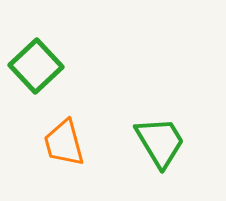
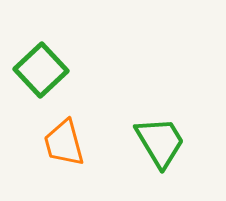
green square: moved 5 px right, 4 px down
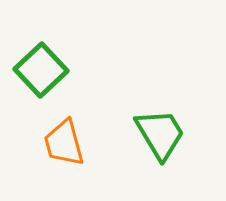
green trapezoid: moved 8 px up
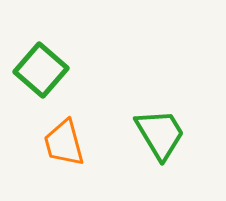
green square: rotated 6 degrees counterclockwise
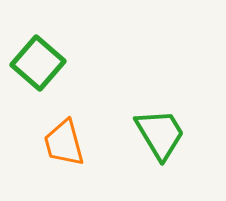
green square: moved 3 px left, 7 px up
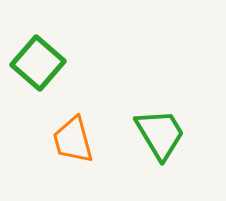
orange trapezoid: moved 9 px right, 3 px up
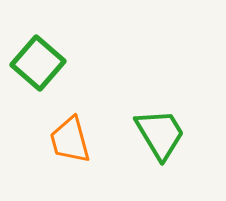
orange trapezoid: moved 3 px left
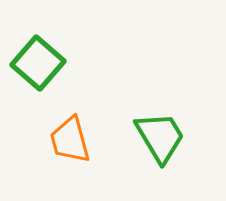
green trapezoid: moved 3 px down
